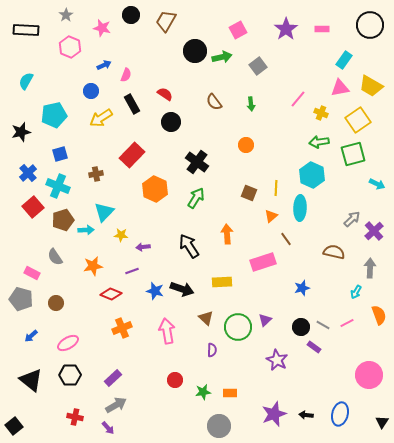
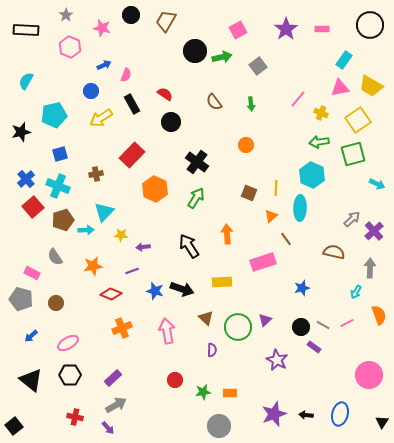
blue cross at (28, 173): moved 2 px left, 6 px down
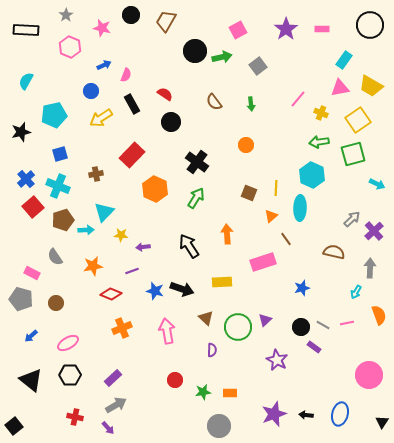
pink line at (347, 323): rotated 16 degrees clockwise
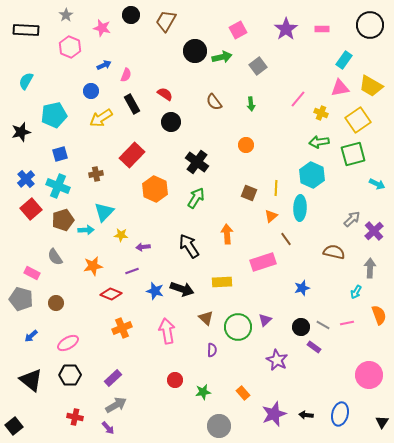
red square at (33, 207): moved 2 px left, 2 px down
orange rectangle at (230, 393): moved 13 px right; rotated 48 degrees clockwise
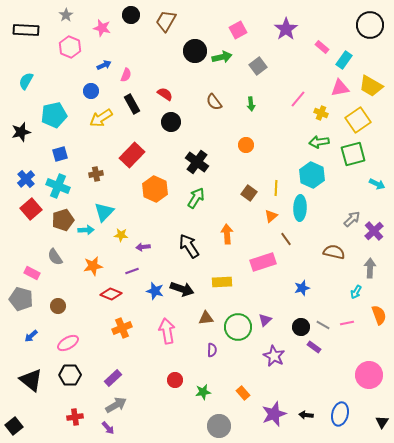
pink rectangle at (322, 29): moved 18 px down; rotated 40 degrees clockwise
brown square at (249, 193): rotated 14 degrees clockwise
brown circle at (56, 303): moved 2 px right, 3 px down
brown triangle at (206, 318): rotated 49 degrees counterclockwise
purple star at (277, 360): moved 3 px left, 4 px up
red cross at (75, 417): rotated 21 degrees counterclockwise
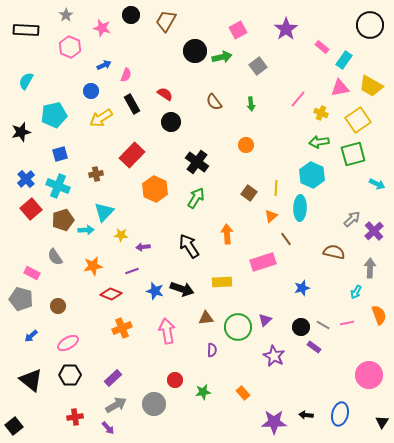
purple star at (274, 414): moved 8 px down; rotated 20 degrees clockwise
gray circle at (219, 426): moved 65 px left, 22 px up
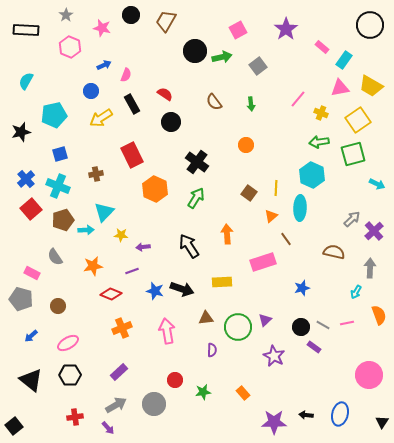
red rectangle at (132, 155): rotated 70 degrees counterclockwise
purple rectangle at (113, 378): moved 6 px right, 6 px up
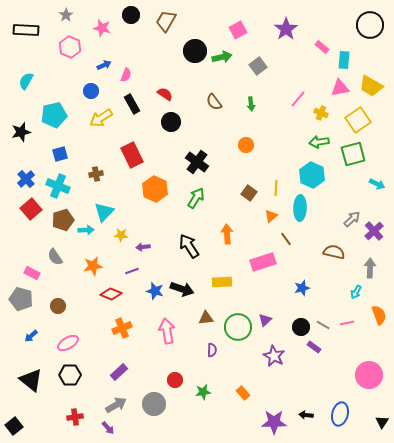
cyan rectangle at (344, 60): rotated 30 degrees counterclockwise
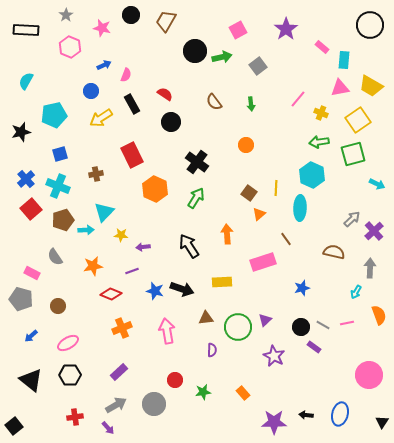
orange triangle at (271, 216): moved 12 px left, 2 px up
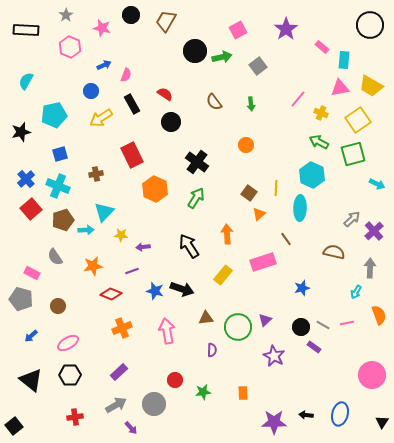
green arrow at (319, 142): rotated 36 degrees clockwise
yellow rectangle at (222, 282): moved 1 px right, 7 px up; rotated 48 degrees counterclockwise
pink circle at (369, 375): moved 3 px right
orange rectangle at (243, 393): rotated 40 degrees clockwise
purple arrow at (108, 428): moved 23 px right
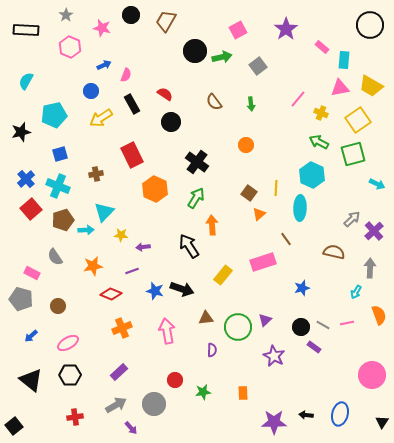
orange arrow at (227, 234): moved 15 px left, 9 px up
